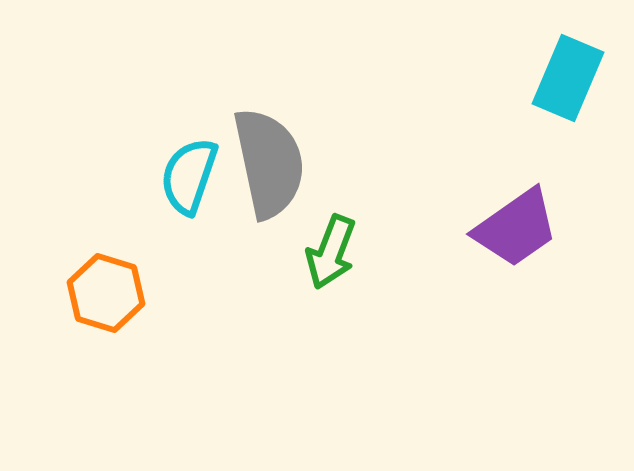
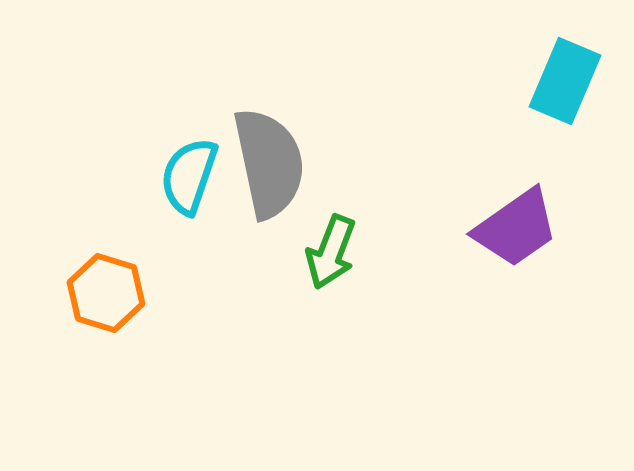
cyan rectangle: moved 3 px left, 3 px down
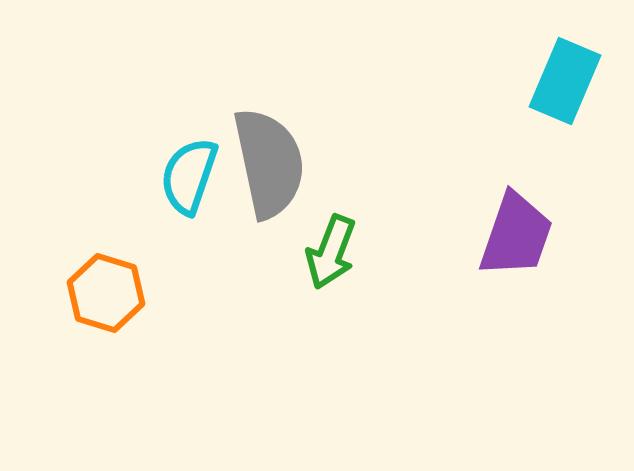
purple trapezoid: moved 7 px down; rotated 36 degrees counterclockwise
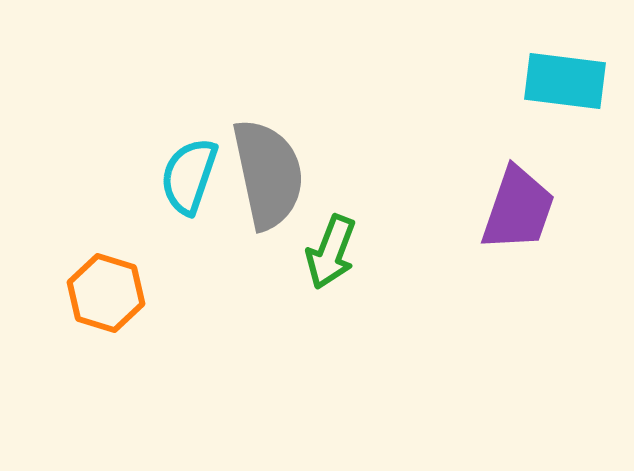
cyan rectangle: rotated 74 degrees clockwise
gray semicircle: moved 1 px left, 11 px down
purple trapezoid: moved 2 px right, 26 px up
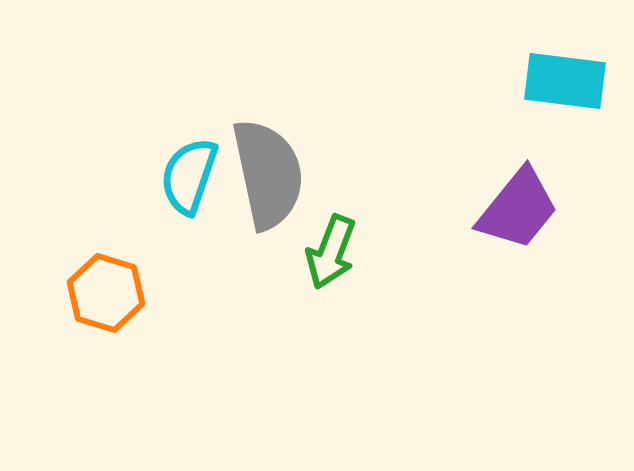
purple trapezoid: rotated 20 degrees clockwise
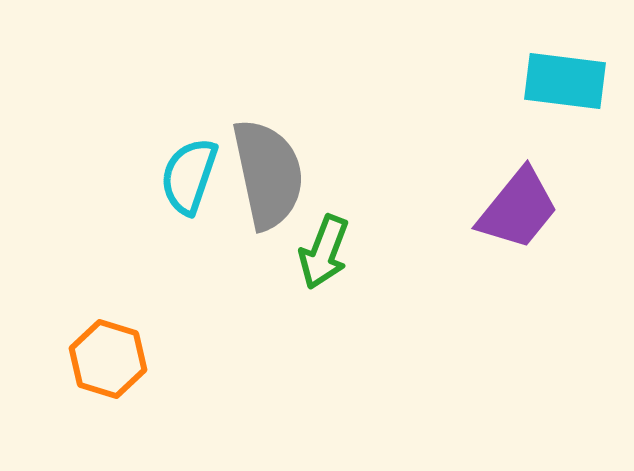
green arrow: moved 7 px left
orange hexagon: moved 2 px right, 66 px down
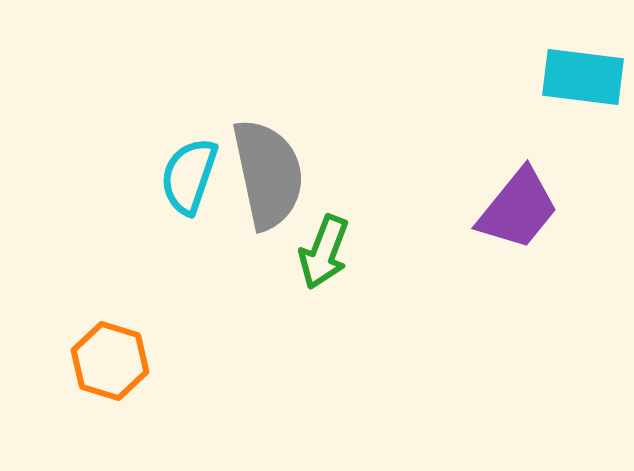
cyan rectangle: moved 18 px right, 4 px up
orange hexagon: moved 2 px right, 2 px down
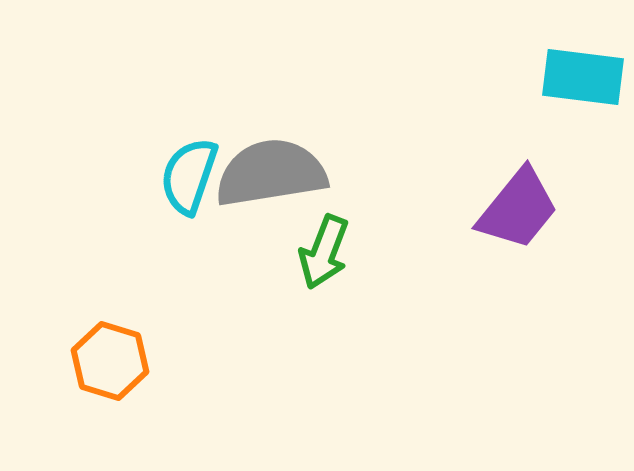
gray semicircle: moved 3 px right, 1 px up; rotated 87 degrees counterclockwise
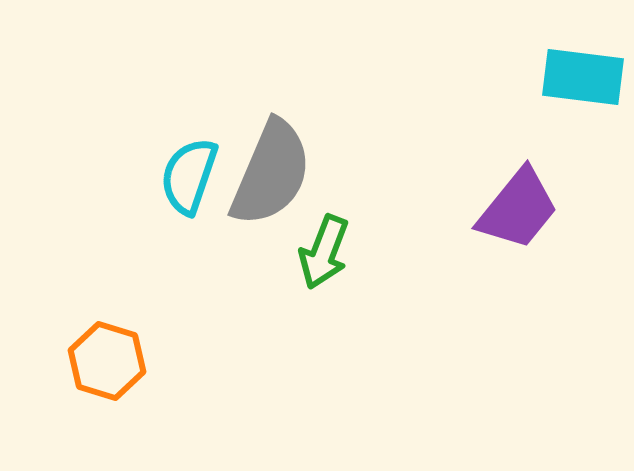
gray semicircle: rotated 122 degrees clockwise
orange hexagon: moved 3 px left
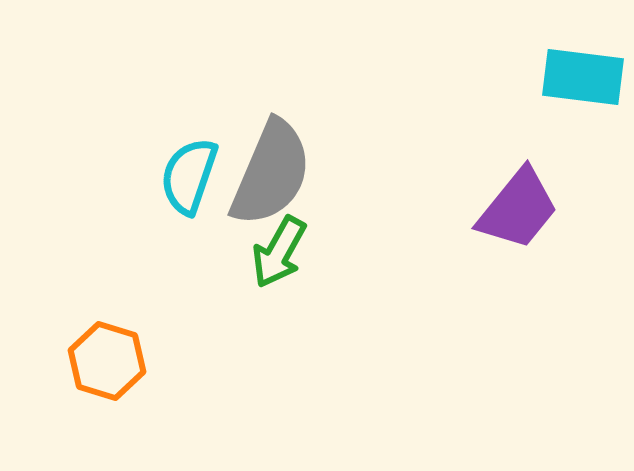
green arrow: moved 45 px left; rotated 8 degrees clockwise
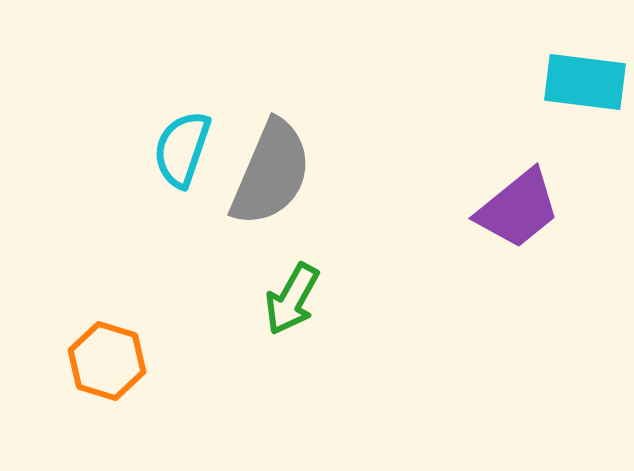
cyan rectangle: moved 2 px right, 5 px down
cyan semicircle: moved 7 px left, 27 px up
purple trapezoid: rotated 12 degrees clockwise
green arrow: moved 13 px right, 47 px down
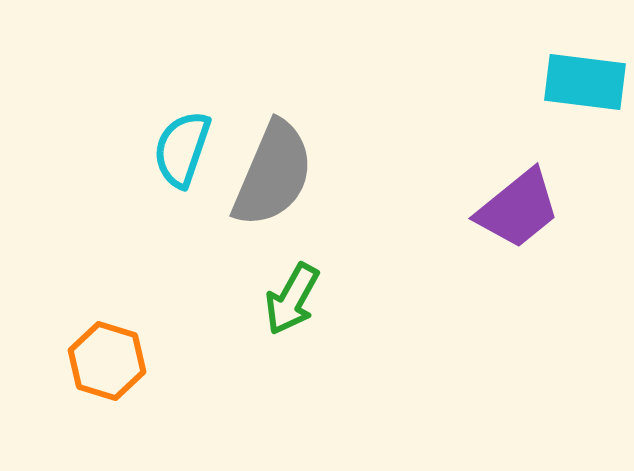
gray semicircle: moved 2 px right, 1 px down
